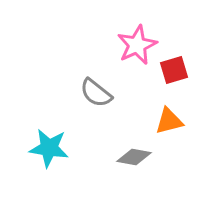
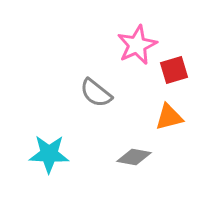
orange triangle: moved 4 px up
cyan star: moved 6 px down; rotated 6 degrees counterclockwise
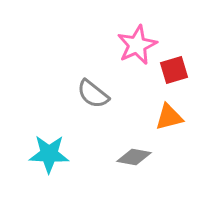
gray semicircle: moved 3 px left, 1 px down
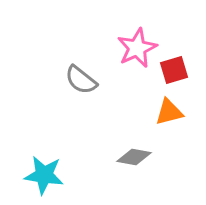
pink star: moved 3 px down
gray semicircle: moved 12 px left, 14 px up
orange triangle: moved 5 px up
cyan star: moved 5 px left, 21 px down; rotated 6 degrees clockwise
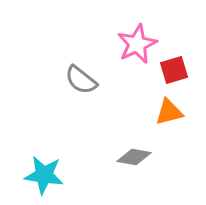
pink star: moved 4 px up
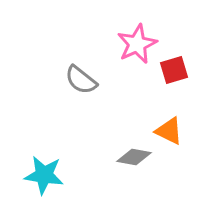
orange triangle: moved 19 px down; rotated 40 degrees clockwise
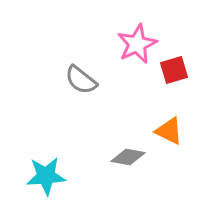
gray diamond: moved 6 px left
cyan star: moved 2 px right, 1 px down; rotated 12 degrees counterclockwise
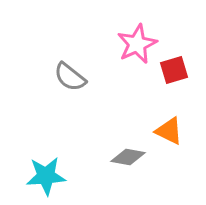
gray semicircle: moved 11 px left, 3 px up
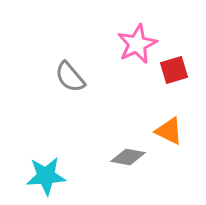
gray semicircle: rotated 12 degrees clockwise
